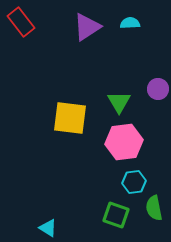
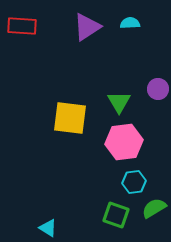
red rectangle: moved 1 px right, 4 px down; rotated 48 degrees counterclockwise
green semicircle: rotated 70 degrees clockwise
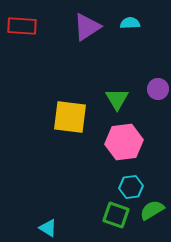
green triangle: moved 2 px left, 3 px up
yellow square: moved 1 px up
cyan hexagon: moved 3 px left, 5 px down
green semicircle: moved 2 px left, 2 px down
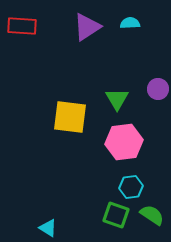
green semicircle: moved 5 px down; rotated 65 degrees clockwise
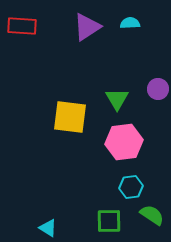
green square: moved 7 px left, 6 px down; rotated 20 degrees counterclockwise
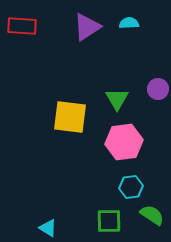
cyan semicircle: moved 1 px left
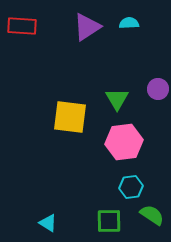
cyan triangle: moved 5 px up
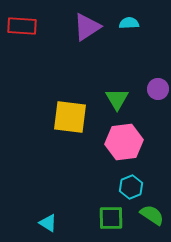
cyan hexagon: rotated 15 degrees counterclockwise
green square: moved 2 px right, 3 px up
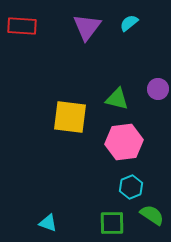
cyan semicircle: rotated 36 degrees counterclockwise
purple triangle: rotated 20 degrees counterclockwise
green triangle: rotated 45 degrees counterclockwise
green square: moved 1 px right, 5 px down
cyan triangle: rotated 12 degrees counterclockwise
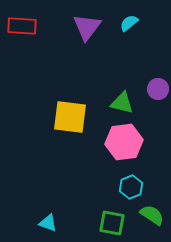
green triangle: moved 5 px right, 4 px down
green square: rotated 12 degrees clockwise
